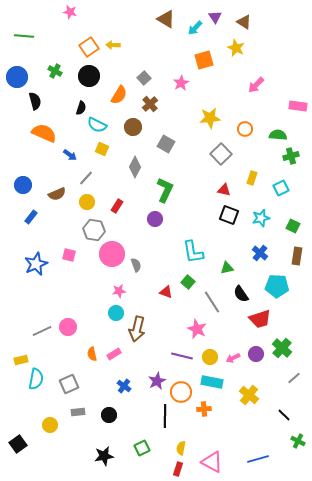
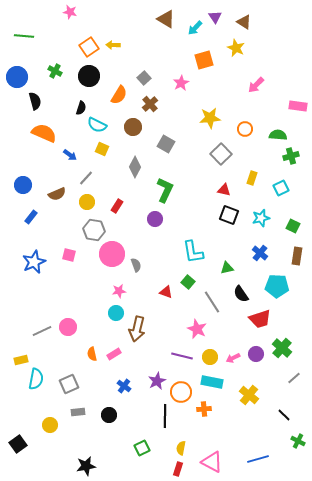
blue star at (36, 264): moved 2 px left, 2 px up
black star at (104, 456): moved 18 px left, 10 px down
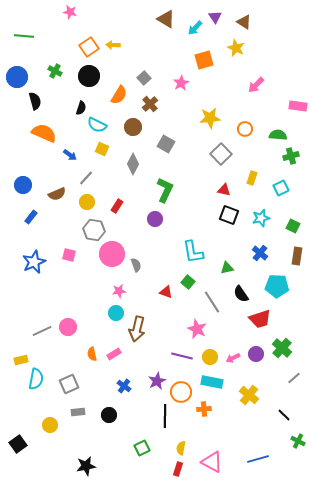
gray diamond at (135, 167): moved 2 px left, 3 px up
